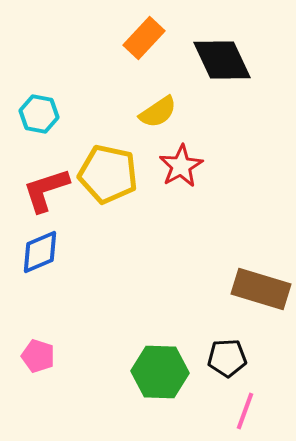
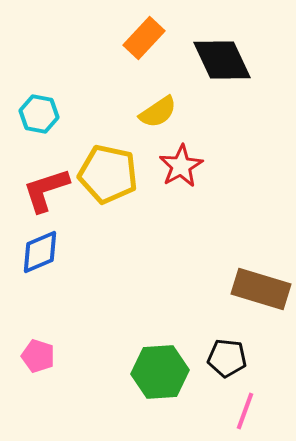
black pentagon: rotated 9 degrees clockwise
green hexagon: rotated 6 degrees counterclockwise
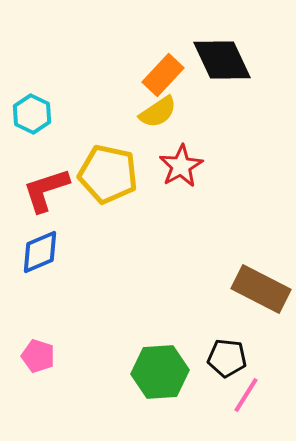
orange rectangle: moved 19 px right, 37 px down
cyan hexagon: moved 7 px left; rotated 15 degrees clockwise
brown rectangle: rotated 10 degrees clockwise
pink line: moved 1 px right, 16 px up; rotated 12 degrees clockwise
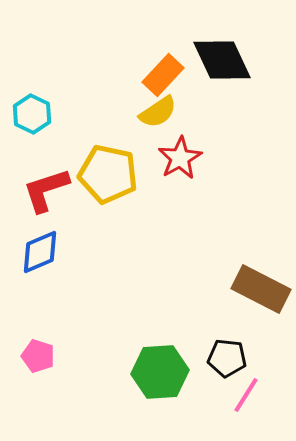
red star: moved 1 px left, 8 px up
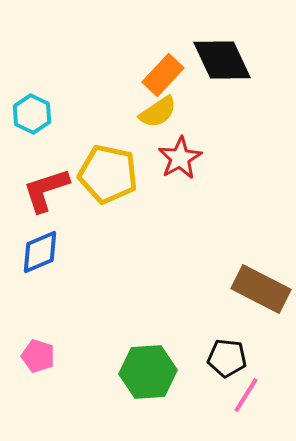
green hexagon: moved 12 px left
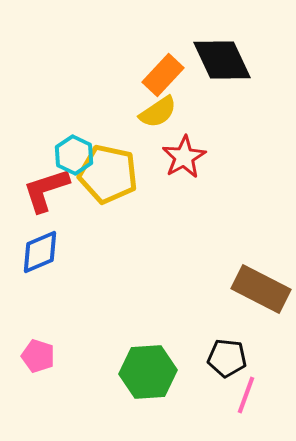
cyan hexagon: moved 42 px right, 41 px down
red star: moved 4 px right, 1 px up
pink line: rotated 12 degrees counterclockwise
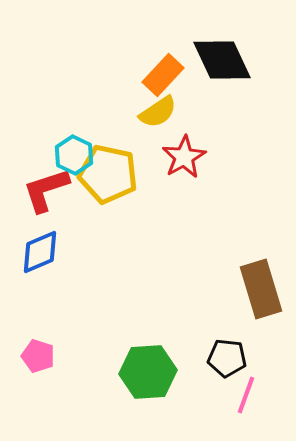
brown rectangle: rotated 46 degrees clockwise
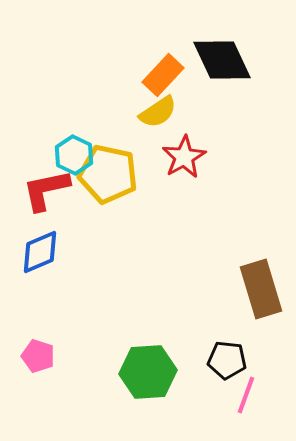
red L-shape: rotated 6 degrees clockwise
black pentagon: moved 2 px down
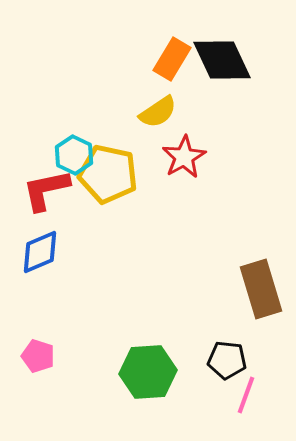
orange rectangle: moved 9 px right, 16 px up; rotated 12 degrees counterclockwise
